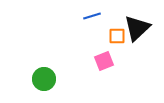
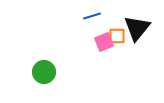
black triangle: rotated 8 degrees counterclockwise
pink square: moved 19 px up
green circle: moved 7 px up
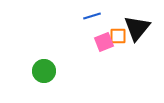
orange square: moved 1 px right
green circle: moved 1 px up
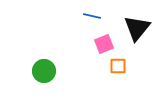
blue line: rotated 30 degrees clockwise
orange square: moved 30 px down
pink square: moved 2 px down
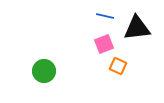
blue line: moved 13 px right
black triangle: rotated 44 degrees clockwise
orange square: rotated 24 degrees clockwise
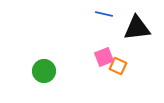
blue line: moved 1 px left, 2 px up
pink square: moved 13 px down
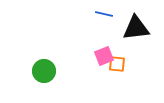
black triangle: moved 1 px left
pink square: moved 1 px up
orange square: moved 1 px left, 2 px up; rotated 18 degrees counterclockwise
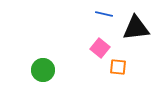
pink square: moved 4 px left, 8 px up; rotated 30 degrees counterclockwise
orange square: moved 1 px right, 3 px down
green circle: moved 1 px left, 1 px up
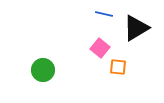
black triangle: rotated 24 degrees counterclockwise
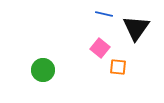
black triangle: rotated 24 degrees counterclockwise
